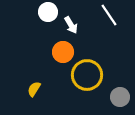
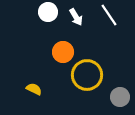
white arrow: moved 5 px right, 8 px up
yellow semicircle: rotated 84 degrees clockwise
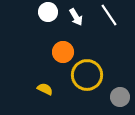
yellow semicircle: moved 11 px right
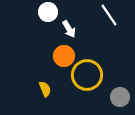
white arrow: moved 7 px left, 12 px down
orange circle: moved 1 px right, 4 px down
yellow semicircle: rotated 42 degrees clockwise
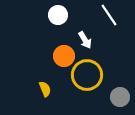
white circle: moved 10 px right, 3 px down
white arrow: moved 16 px right, 11 px down
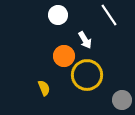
yellow semicircle: moved 1 px left, 1 px up
gray circle: moved 2 px right, 3 px down
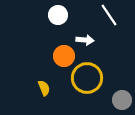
white arrow: rotated 54 degrees counterclockwise
yellow circle: moved 3 px down
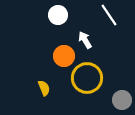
white arrow: rotated 126 degrees counterclockwise
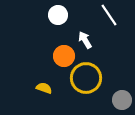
yellow circle: moved 1 px left
yellow semicircle: rotated 49 degrees counterclockwise
